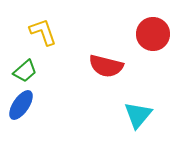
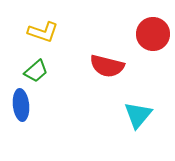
yellow L-shape: rotated 128 degrees clockwise
red semicircle: moved 1 px right
green trapezoid: moved 11 px right
blue ellipse: rotated 40 degrees counterclockwise
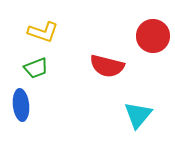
red circle: moved 2 px down
green trapezoid: moved 3 px up; rotated 20 degrees clockwise
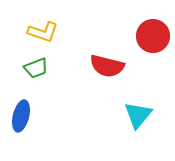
blue ellipse: moved 11 px down; rotated 20 degrees clockwise
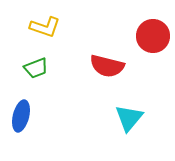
yellow L-shape: moved 2 px right, 5 px up
cyan triangle: moved 9 px left, 3 px down
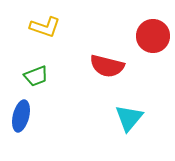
green trapezoid: moved 8 px down
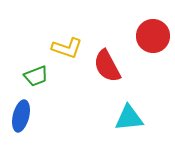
yellow L-shape: moved 22 px right, 21 px down
red semicircle: rotated 48 degrees clockwise
cyan triangle: rotated 44 degrees clockwise
